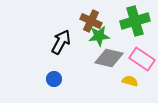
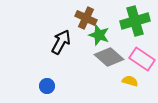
brown cross: moved 5 px left, 3 px up
green star: moved 1 px up; rotated 25 degrees clockwise
gray diamond: moved 1 px up; rotated 28 degrees clockwise
blue circle: moved 7 px left, 7 px down
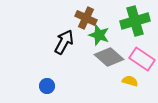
black arrow: moved 3 px right
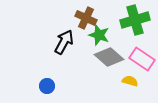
green cross: moved 1 px up
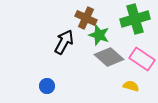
green cross: moved 1 px up
yellow semicircle: moved 1 px right, 5 px down
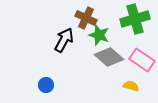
black arrow: moved 2 px up
pink rectangle: moved 1 px down
blue circle: moved 1 px left, 1 px up
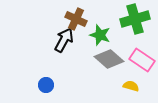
brown cross: moved 10 px left, 1 px down
green star: moved 1 px right
gray diamond: moved 2 px down
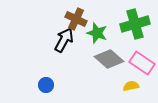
green cross: moved 5 px down
green star: moved 3 px left, 2 px up
pink rectangle: moved 3 px down
yellow semicircle: rotated 28 degrees counterclockwise
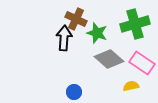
black arrow: moved 2 px up; rotated 25 degrees counterclockwise
blue circle: moved 28 px right, 7 px down
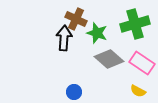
yellow semicircle: moved 7 px right, 5 px down; rotated 140 degrees counterclockwise
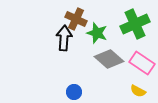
green cross: rotated 8 degrees counterclockwise
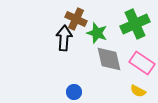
gray diamond: rotated 36 degrees clockwise
